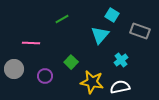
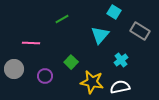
cyan square: moved 2 px right, 3 px up
gray rectangle: rotated 12 degrees clockwise
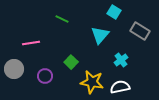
green line: rotated 56 degrees clockwise
pink line: rotated 12 degrees counterclockwise
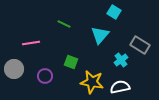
green line: moved 2 px right, 5 px down
gray rectangle: moved 14 px down
green square: rotated 24 degrees counterclockwise
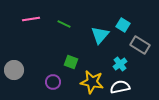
cyan square: moved 9 px right, 13 px down
pink line: moved 24 px up
cyan cross: moved 1 px left, 4 px down
gray circle: moved 1 px down
purple circle: moved 8 px right, 6 px down
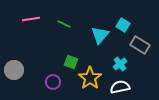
yellow star: moved 2 px left, 4 px up; rotated 25 degrees clockwise
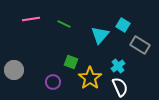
cyan cross: moved 2 px left, 2 px down
white semicircle: rotated 78 degrees clockwise
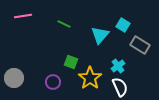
pink line: moved 8 px left, 3 px up
gray circle: moved 8 px down
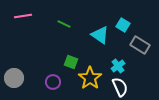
cyan triangle: rotated 36 degrees counterclockwise
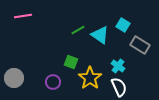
green line: moved 14 px right, 6 px down; rotated 56 degrees counterclockwise
cyan cross: rotated 16 degrees counterclockwise
white semicircle: moved 1 px left
